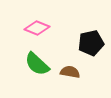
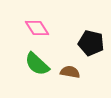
pink diamond: rotated 35 degrees clockwise
black pentagon: rotated 25 degrees clockwise
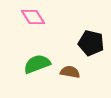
pink diamond: moved 4 px left, 11 px up
green semicircle: rotated 116 degrees clockwise
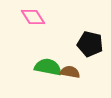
black pentagon: moved 1 px left, 1 px down
green semicircle: moved 11 px right, 3 px down; rotated 32 degrees clockwise
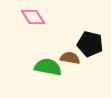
brown semicircle: moved 14 px up
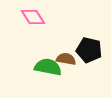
black pentagon: moved 1 px left, 6 px down
brown semicircle: moved 4 px left, 1 px down
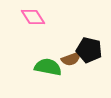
brown semicircle: moved 5 px right; rotated 150 degrees clockwise
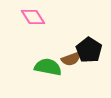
black pentagon: rotated 20 degrees clockwise
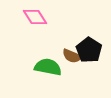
pink diamond: moved 2 px right
brown semicircle: moved 1 px right, 3 px up; rotated 42 degrees clockwise
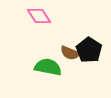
pink diamond: moved 4 px right, 1 px up
brown semicircle: moved 2 px left, 3 px up
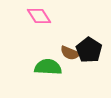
green semicircle: rotated 8 degrees counterclockwise
